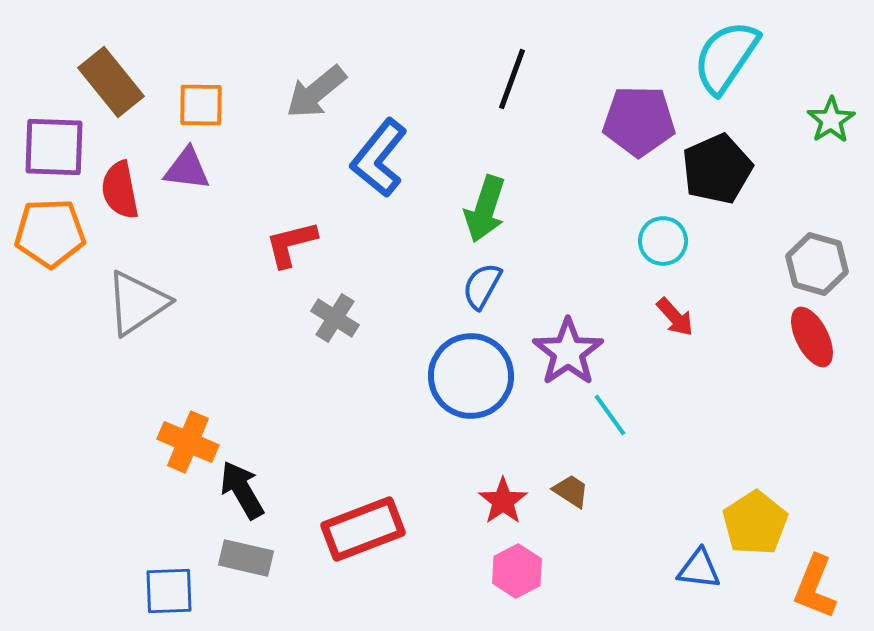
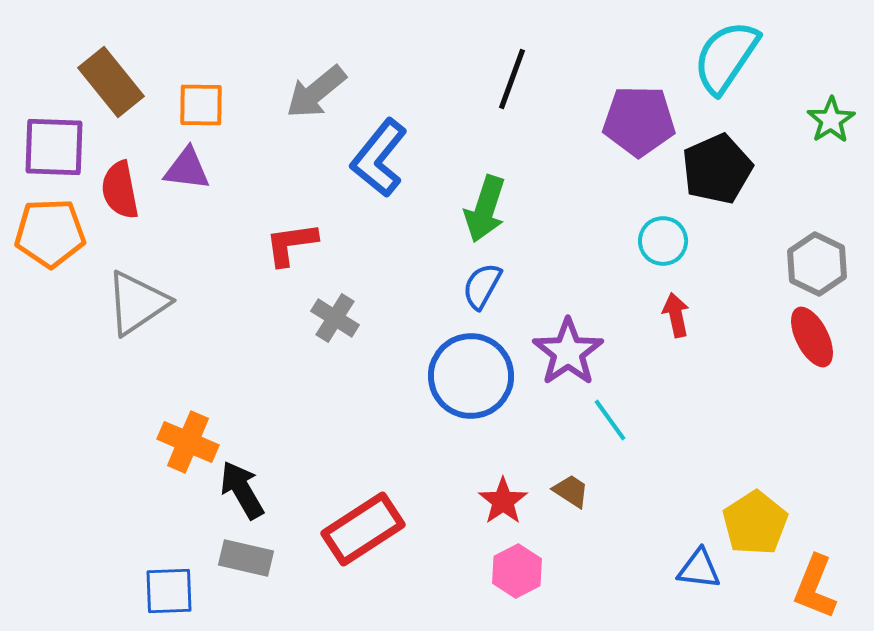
red L-shape: rotated 6 degrees clockwise
gray hexagon: rotated 10 degrees clockwise
red arrow: moved 1 px right, 2 px up; rotated 150 degrees counterclockwise
cyan line: moved 5 px down
red rectangle: rotated 12 degrees counterclockwise
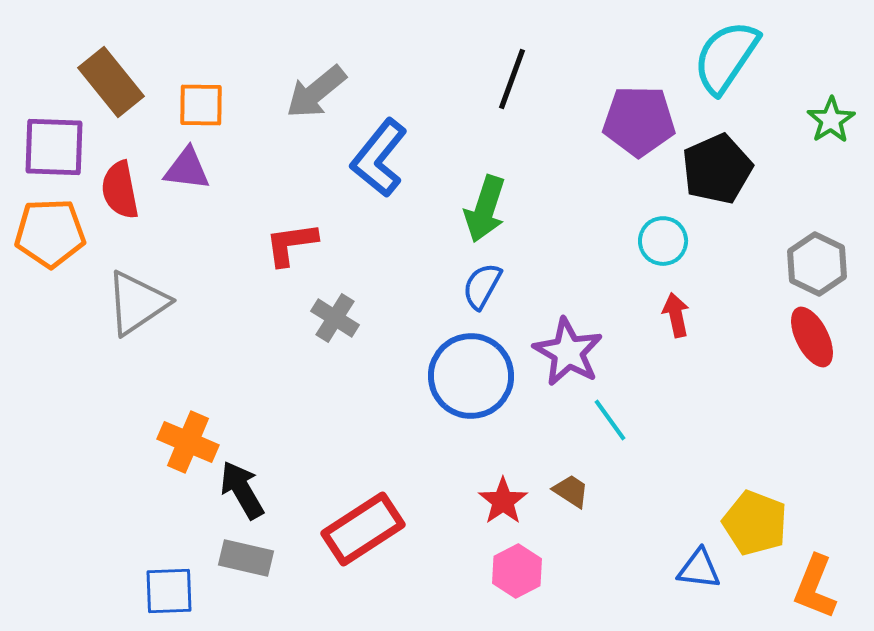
purple star: rotated 8 degrees counterclockwise
yellow pentagon: rotated 18 degrees counterclockwise
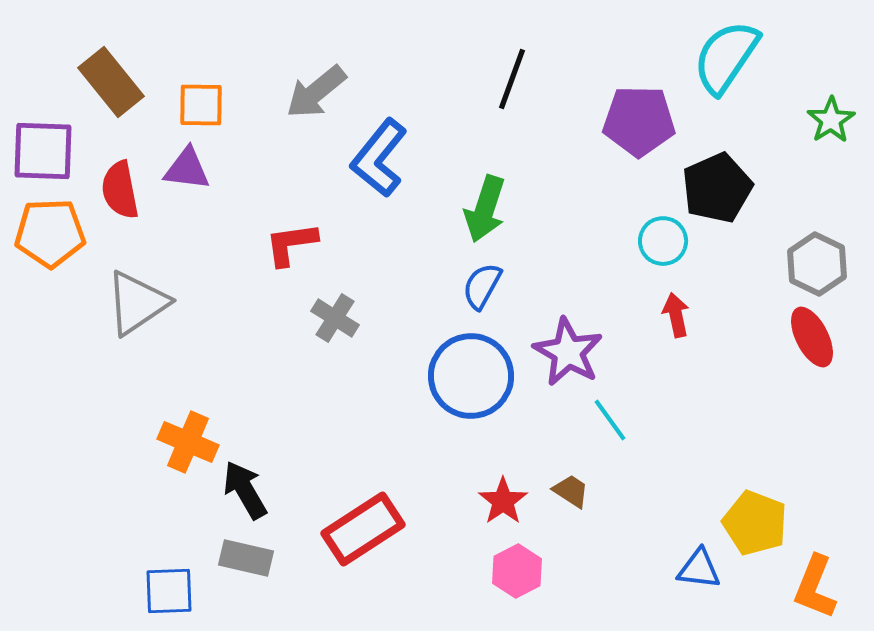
purple square: moved 11 px left, 4 px down
black pentagon: moved 19 px down
black arrow: moved 3 px right
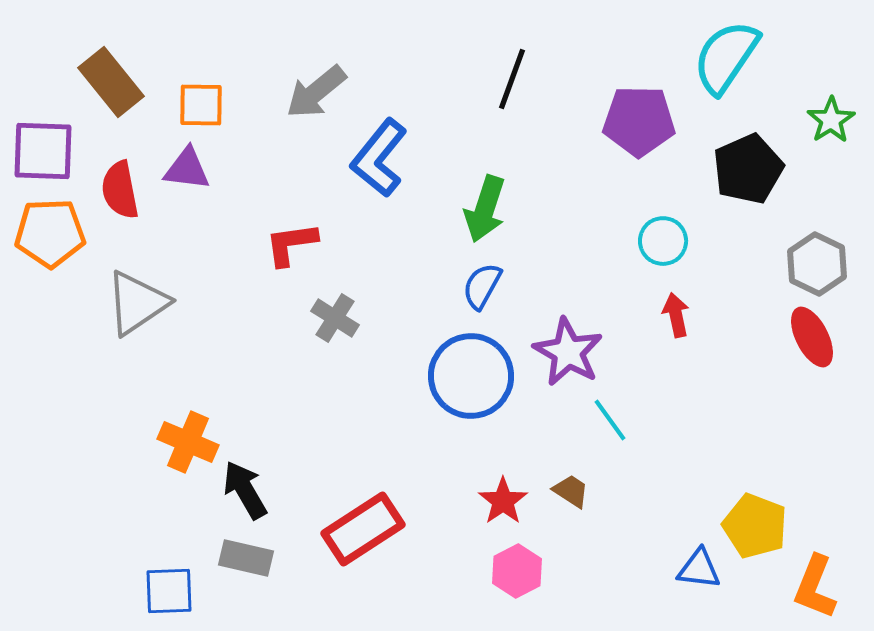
black pentagon: moved 31 px right, 19 px up
yellow pentagon: moved 3 px down
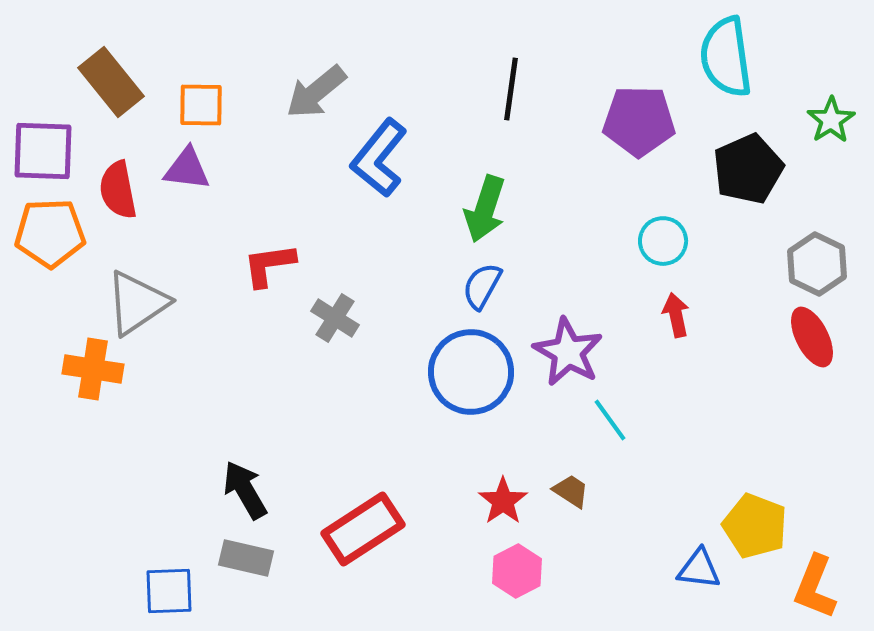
cyan semicircle: rotated 42 degrees counterclockwise
black line: moved 1 px left, 10 px down; rotated 12 degrees counterclockwise
red semicircle: moved 2 px left
red L-shape: moved 22 px left, 21 px down
blue circle: moved 4 px up
orange cross: moved 95 px left, 73 px up; rotated 14 degrees counterclockwise
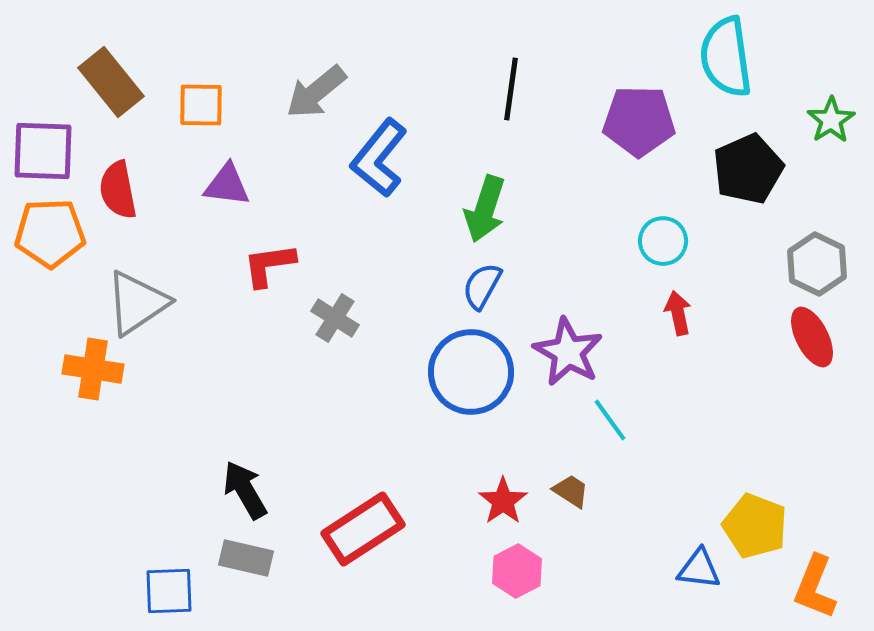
purple triangle: moved 40 px right, 16 px down
red arrow: moved 2 px right, 2 px up
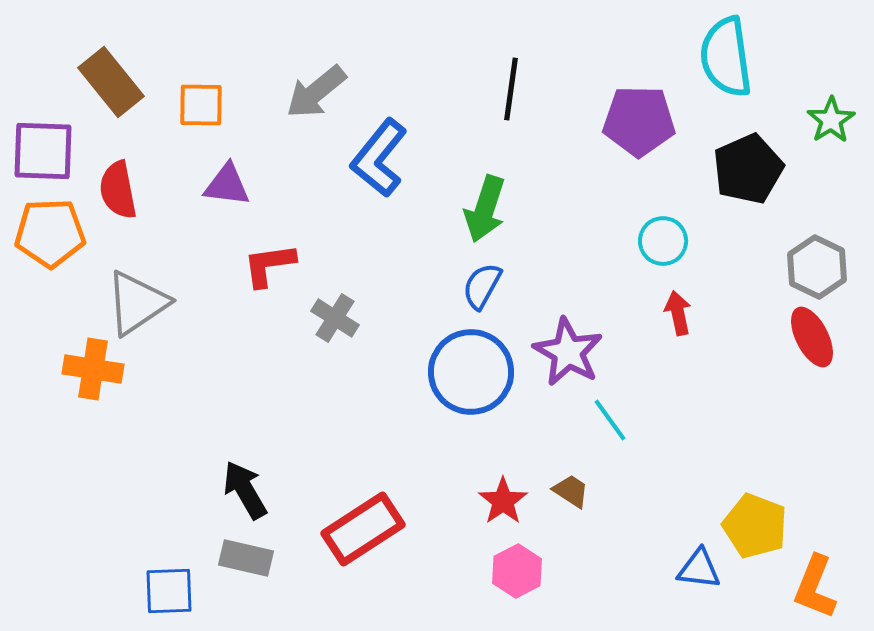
gray hexagon: moved 3 px down
